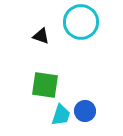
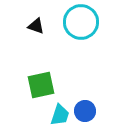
black triangle: moved 5 px left, 10 px up
green square: moved 4 px left; rotated 20 degrees counterclockwise
cyan trapezoid: moved 1 px left
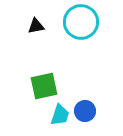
black triangle: rotated 30 degrees counterclockwise
green square: moved 3 px right, 1 px down
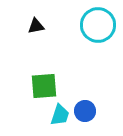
cyan circle: moved 17 px right, 3 px down
green square: rotated 8 degrees clockwise
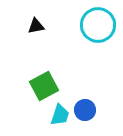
green square: rotated 24 degrees counterclockwise
blue circle: moved 1 px up
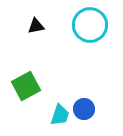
cyan circle: moved 8 px left
green square: moved 18 px left
blue circle: moved 1 px left, 1 px up
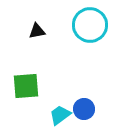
black triangle: moved 1 px right, 5 px down
green square: rotated 24 degrees clockwise
cyan trapezoid: rotated 145 degrees counterclockwise
